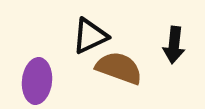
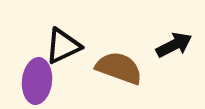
black triangle: moved 27 px left, 10 px down
black arrow: rotated 123 degrees counterclockwise
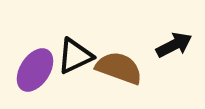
black triangle: moved 12 px right, 10 px down
purple ellipse: moved 2 px left, 11 px up; rotated 27 degrees clockwise
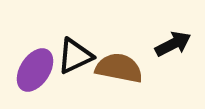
black arrow: moved 1 px left, 1 px up
brown semicircle: rotated 9 degrees counterclockwise
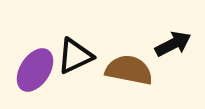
brown semicircle: moved 10 px right, 2 px down
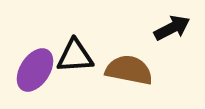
black arrow: moved 1 px left, 16 px up
black triangle: rotated 21 degrees clockwise
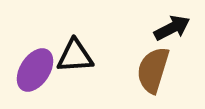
brown semicircle: moved 24 px right; rotated 84 degrees counterclockwise
